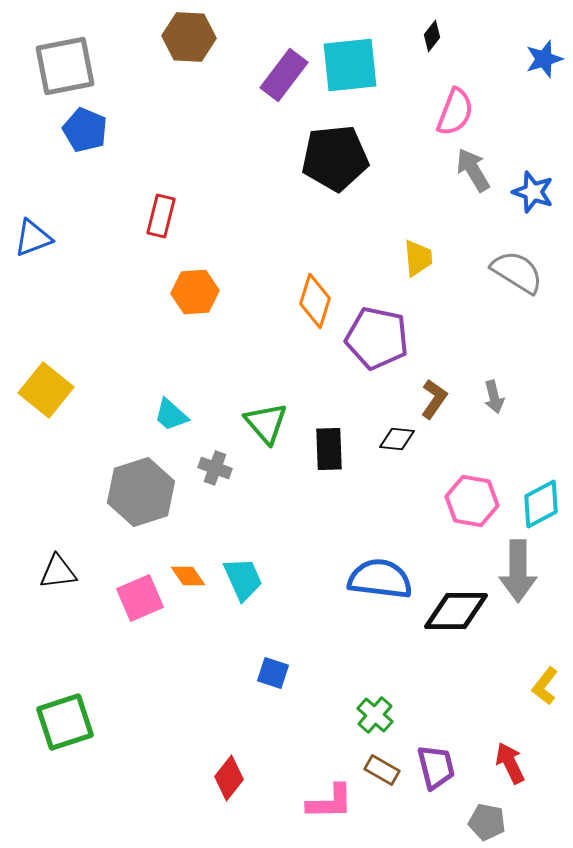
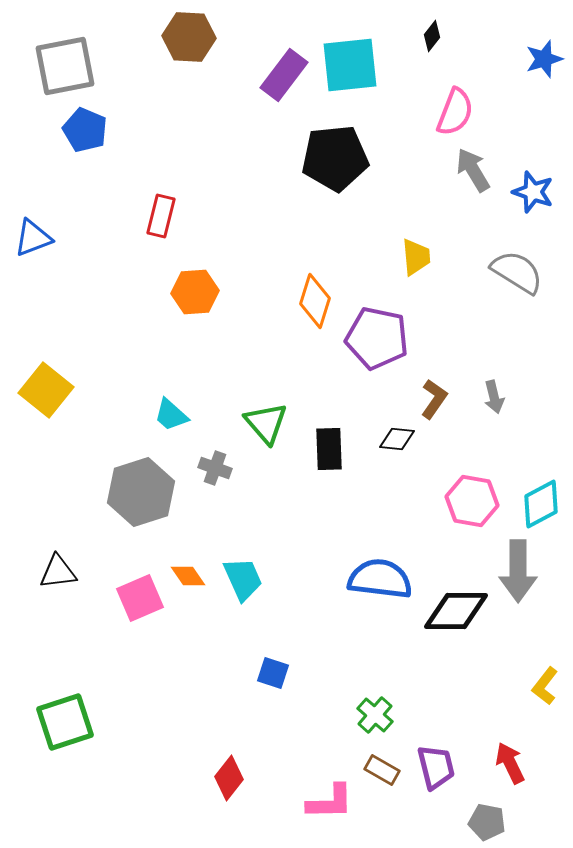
yellow trapezoid at (418, 258): moved 2 px left, 1 px up
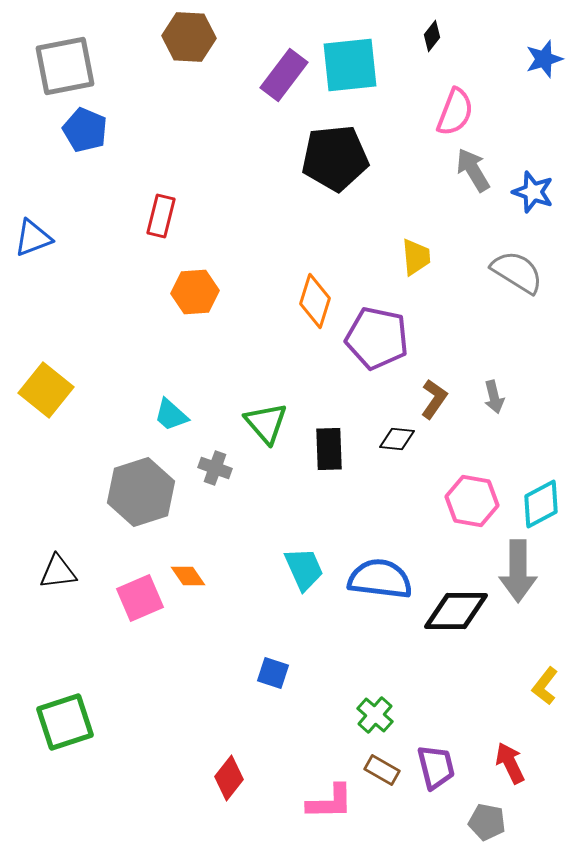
cyan trapezoid at (243, 579): moved 61 px right, 10 px up
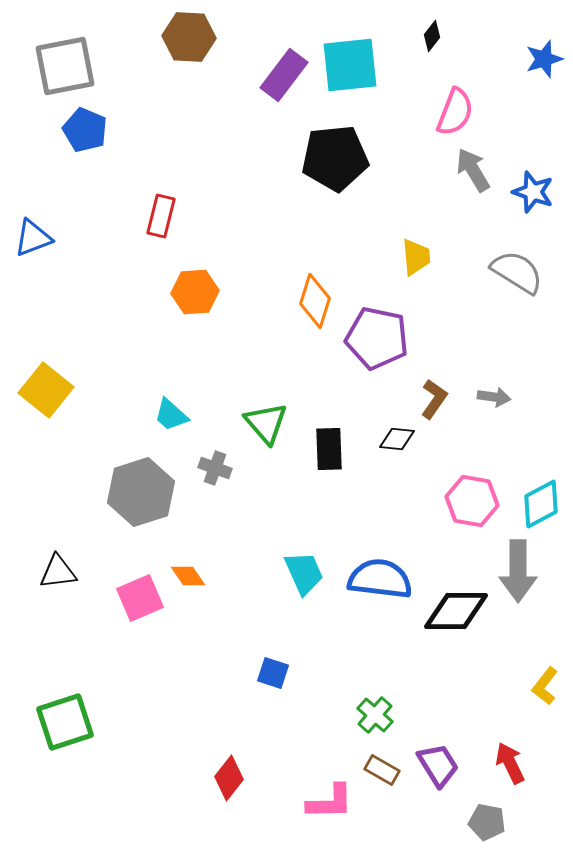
gray arrow at (494, 397): rotated 68 degrees counterclockwise
cyan trapezoid at (304, 569): moved 4 px down
purple trapezoid at (436, 767): moved 2 px right, 2 px up; rotated 18 degrees counterclockwise
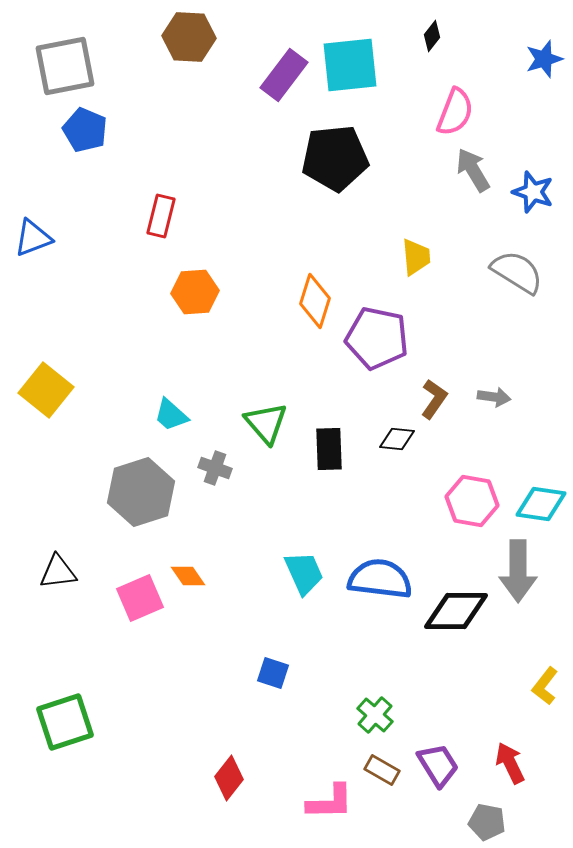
cyan diamond at (541, 504): rotated 36 degrees clockwise
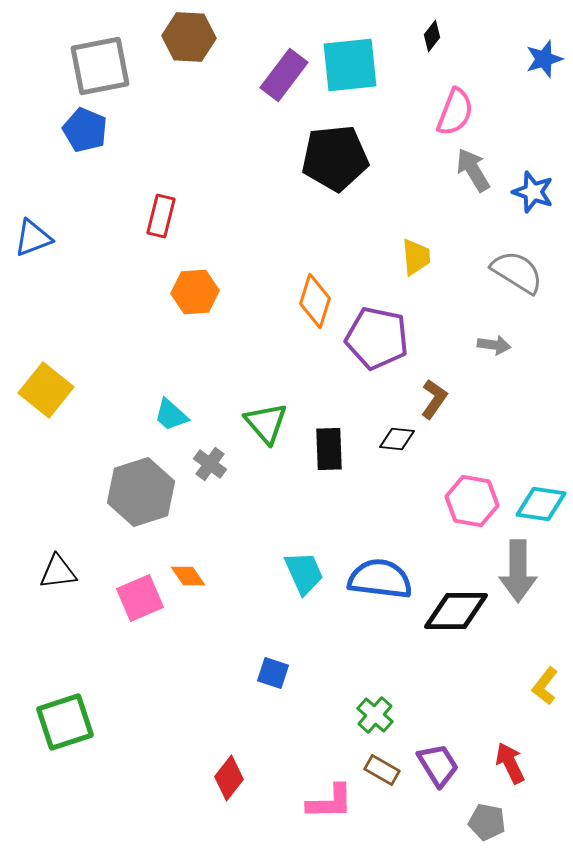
gray square at (65, 66): moved 35 px right
gray arrow at (494, 397): moved 52 px up
gray cross at (215, 468): moved 5 px left, 4 px up; rotated 16 degrees clockwise
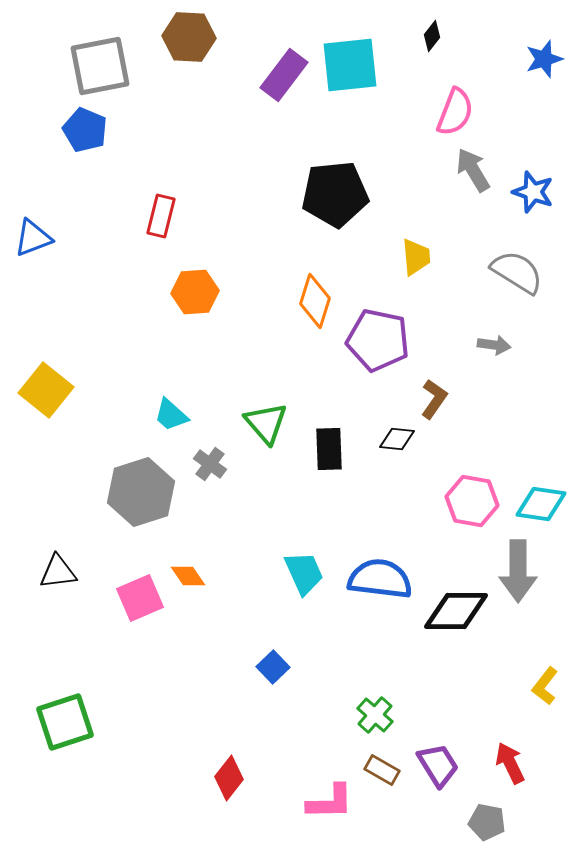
black pentagon at (335, 158): moved 36 px down
purple pentagon at (377, 338): moved 1 px right, 2 px down
blue square at (273, 673): moved 6 px up; rotated 28 degrees clockwise
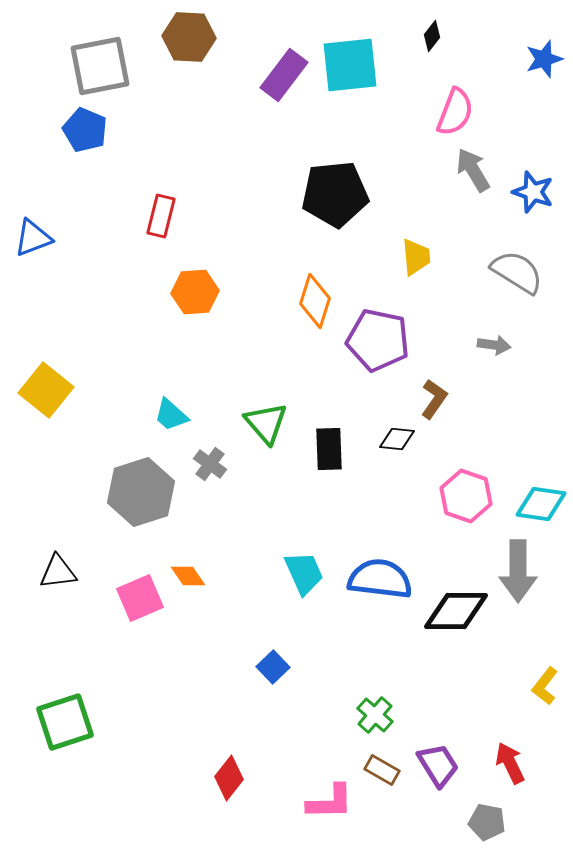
pink hexagon at (472, 501): moved 6 px left, 5 px up; rotated 9 degrees clockwise
